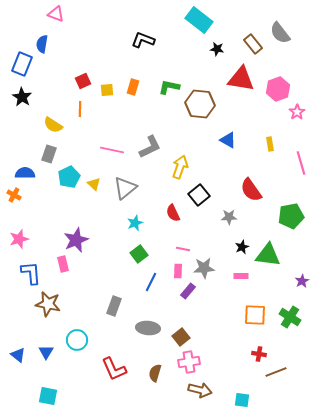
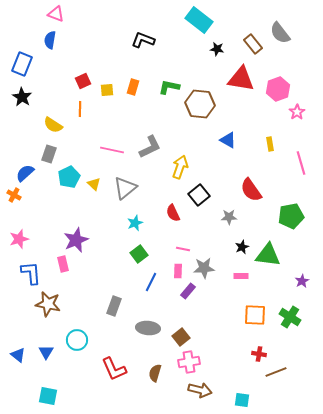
blue semicircle at (42, 44): moved 8 px right, 4 px up
blue semicircle at (25, 173): rotated 42 degrees counterclockwise
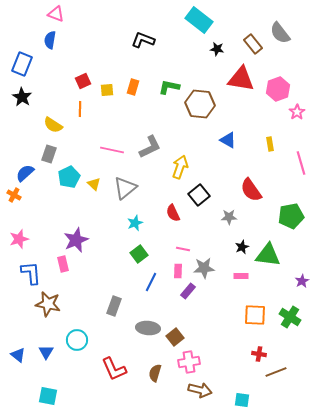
brown square at (181, 337): moved 6 px left
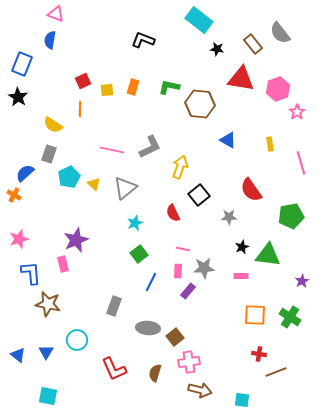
black star at (22, 97): moved 4 px left
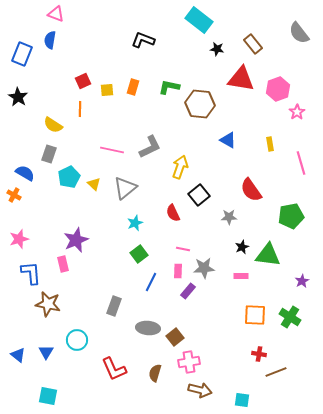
gray semicircle at (280, 33): moved 19 px right
blue rectangle at (22, 64): moved 10 px up
blue semicircle at (25, 173): rotated 72 degrees clockwise
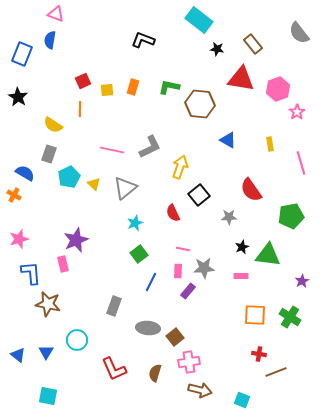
cyan square at (242, 400): rotated 14 degrees clockwise
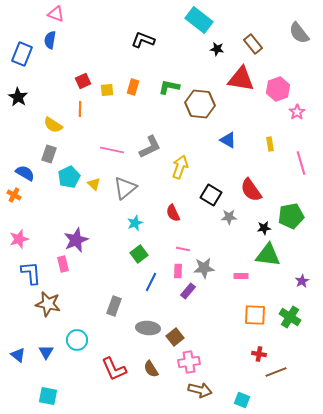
black square at (199, 195): moved 12 px right; rotated 20 degrees counterclockwise
black star at (242, 247): moved 22 px right, 19 px up; rotated 16 degrees clockwise
brown semicircle at (155, 373): moved 4 px left, 4 px up; rotated 48 degrees counterclockwise
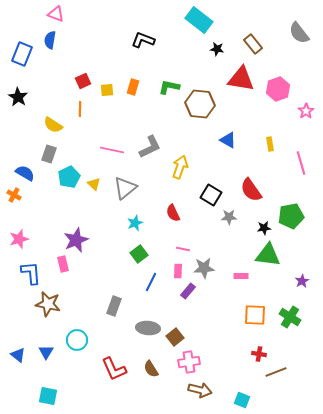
pink star at (297, 112): moved 9 px right, 1 px up
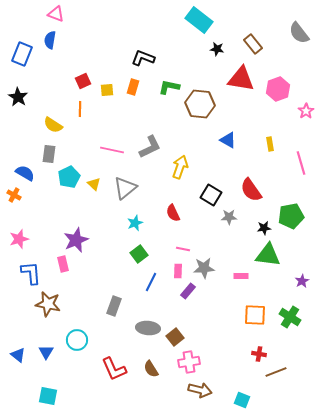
black L-shape at (143, 40): moved 18 px down
gray rectangle at (49, 154): rotated 12 degrees counterclockwise
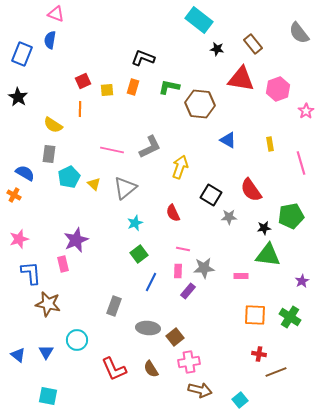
cyan square at (242, 400): moved 2 px left; rotated 28 degrees clockwise
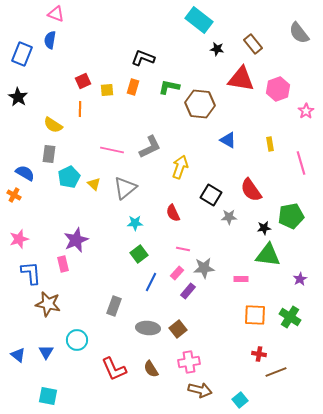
cyan star at (135, 223): rotated 21 degrees clockwise
pink rectangle at (178, 271): moved 1 px left, 2 px down; rotated 40 degrees clockwise
pink rectangle at (241, 276): moved 3 px down
purple star at (302, 281): moved 2 px left, 2 px up
brown square at (175, 337): moved 3 px right, 8 px up
